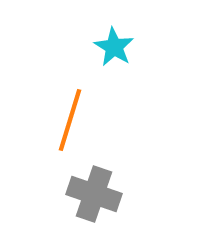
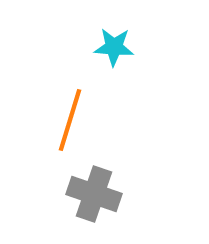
cyan star: rotated 27 degrees counterclockwise
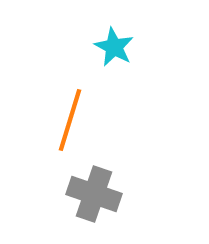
cyan star: rotated 24 degrees clockwise
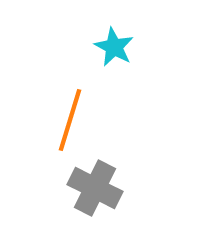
gray cross: moved 1 px right, 6 px up; rotated 8 degrees clockwise
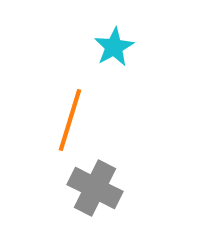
cyan star: rotated 15 degrees clockwise
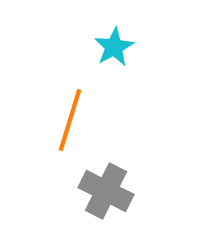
gray cross: moved 11 px right, 3 px down
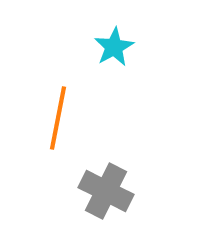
orange line: moved 12 px left, 2 px up; rotated 6 degrees counterclockwise
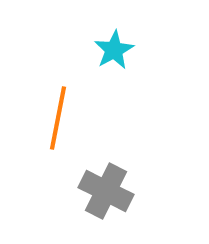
cyan star: moved 3 px down
